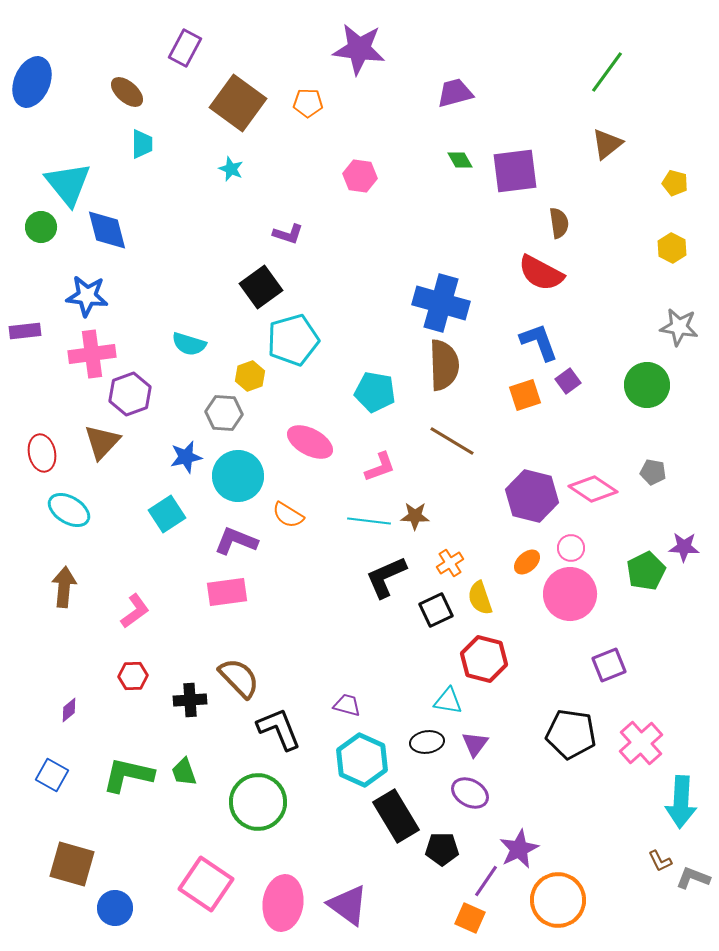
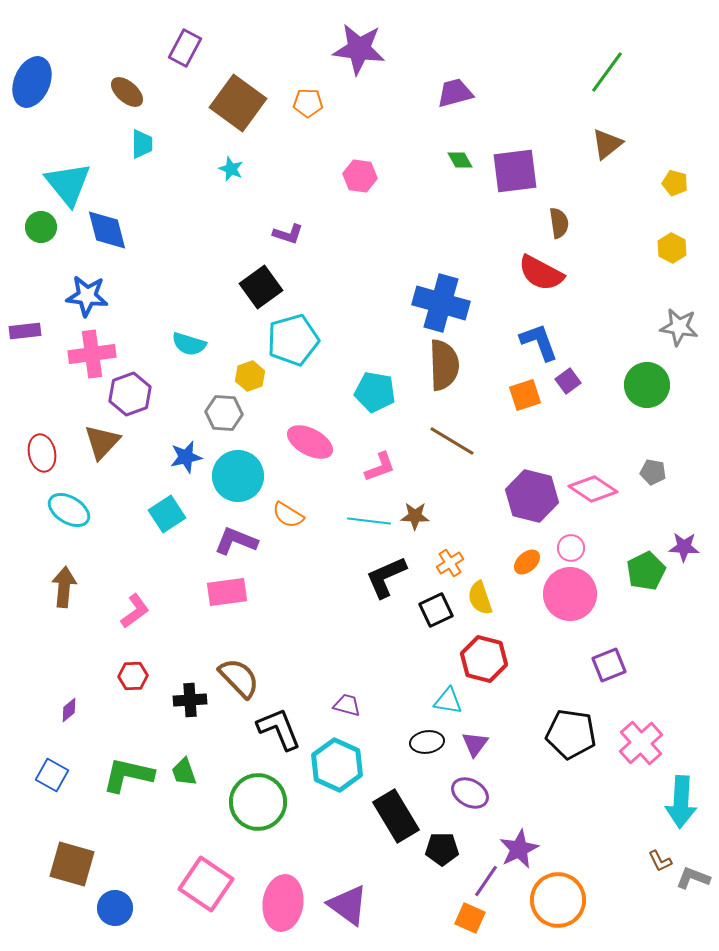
cyan hexagon at (362, 760): moved 25 px left, 5 px down
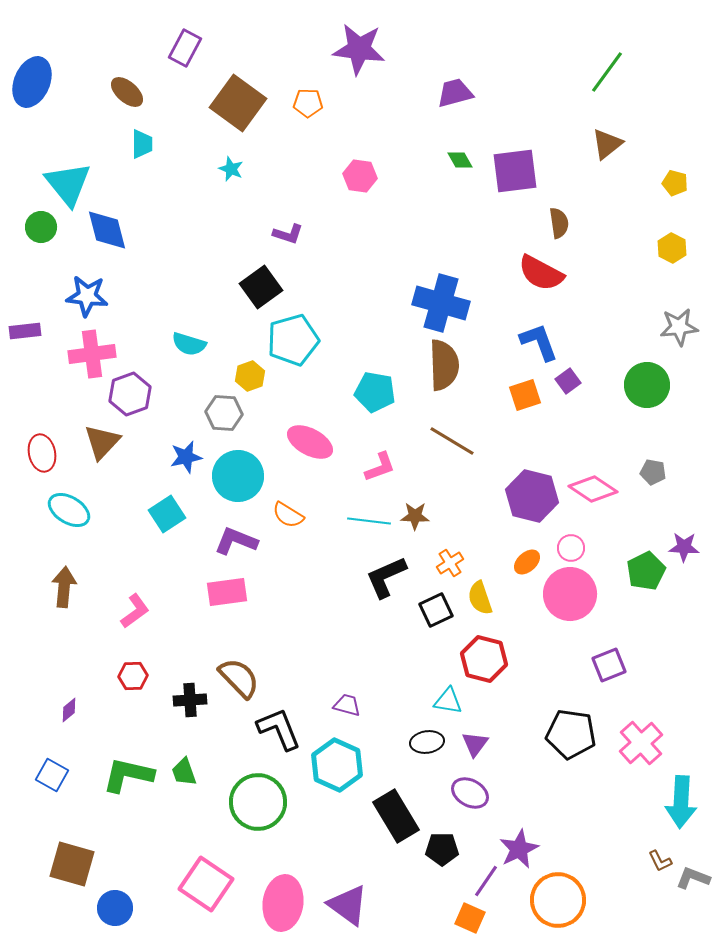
gray star at (679, 327): rotated 15 degrees counterclockwise
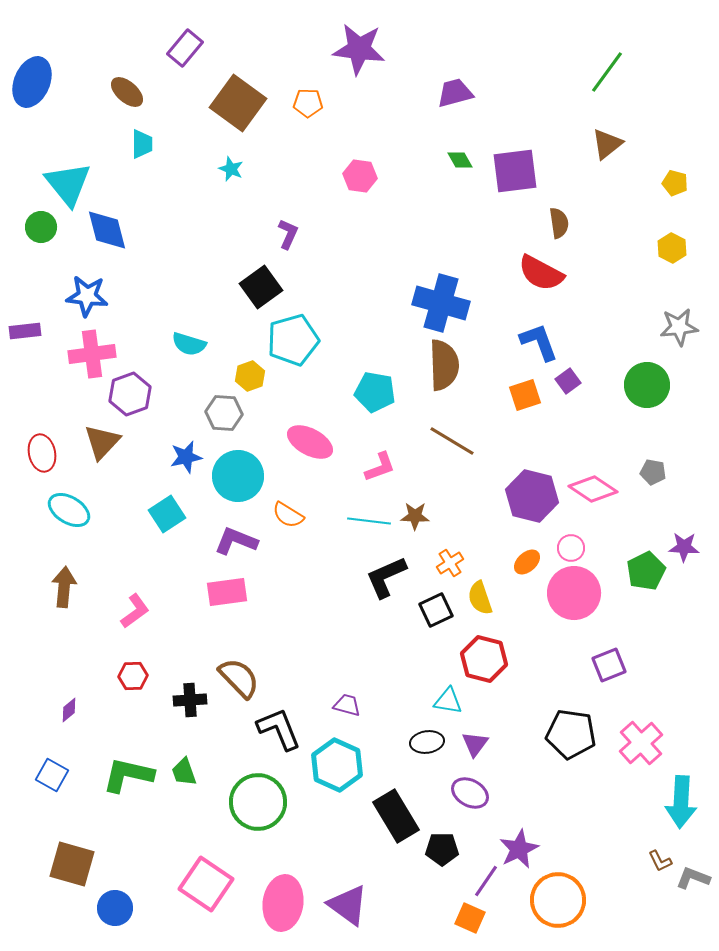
purple rectangle at (185, 48): rotated 12 degrees clockwise
purple L-shape at (288, 234): rotated 84 degrees counterclockwise
pink circle at (570, 594): moved 4 px right, 1 px up
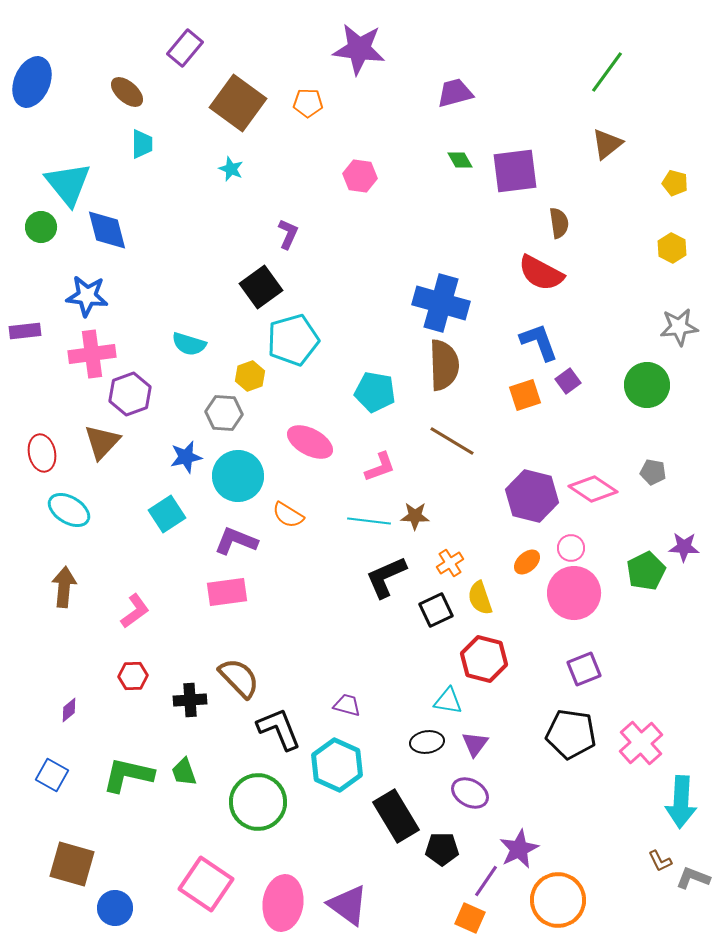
purple square at (609, 665): moved 25 px left, 4 px down
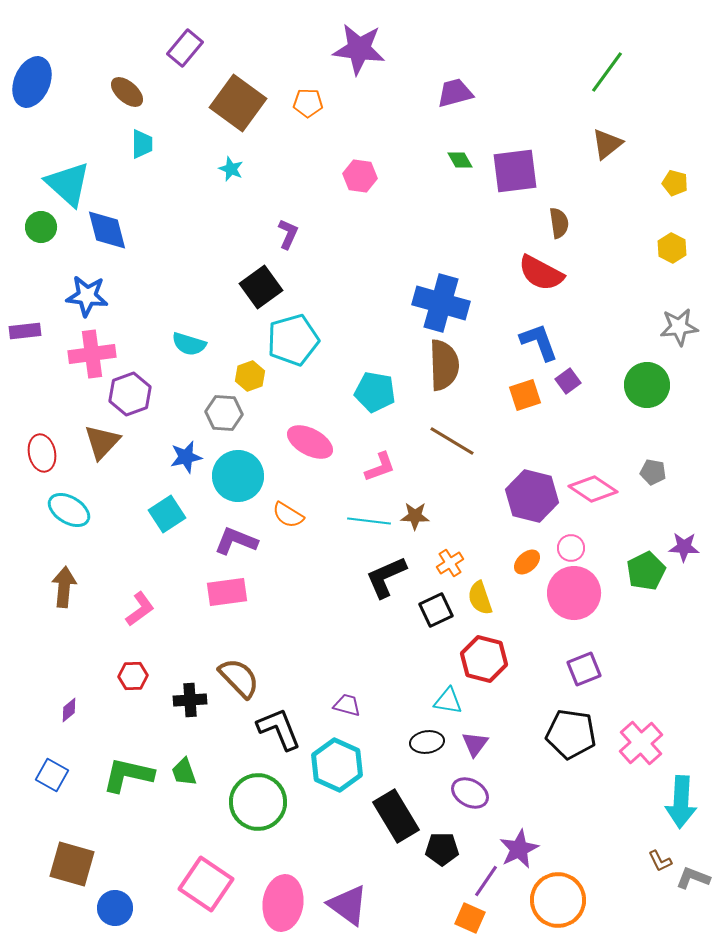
cyan triangle at (68, 184): rotated 9 degrees counterclockwise
pink L-shape at (135, 611): moved 5 px right, 2 px up
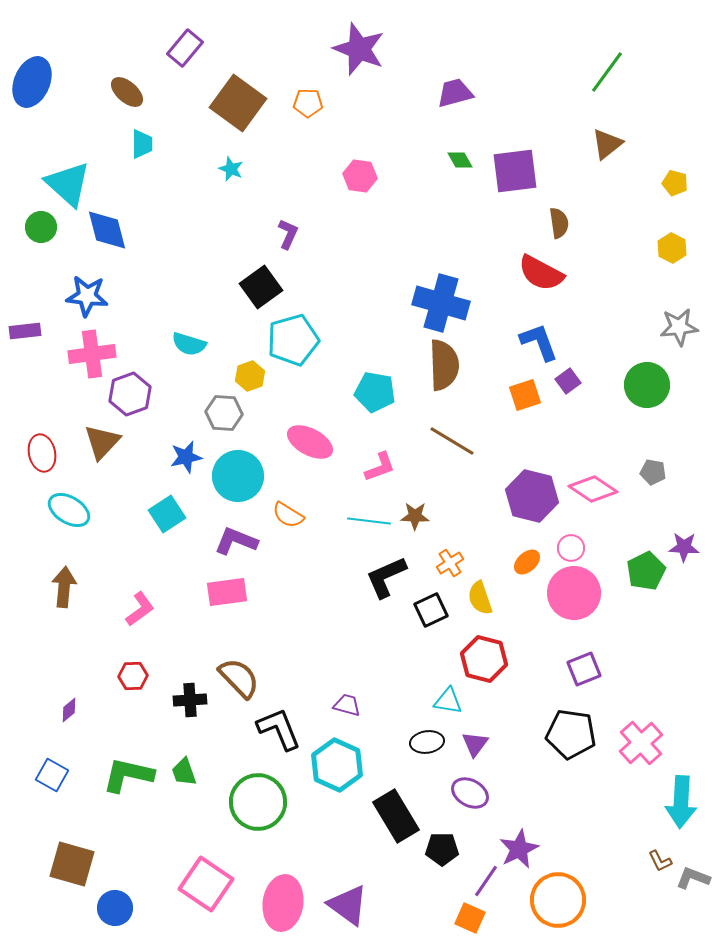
purple star at (359, 49): rotated 14 degrees clockwise
black square at (436, 610): moved 5 px left
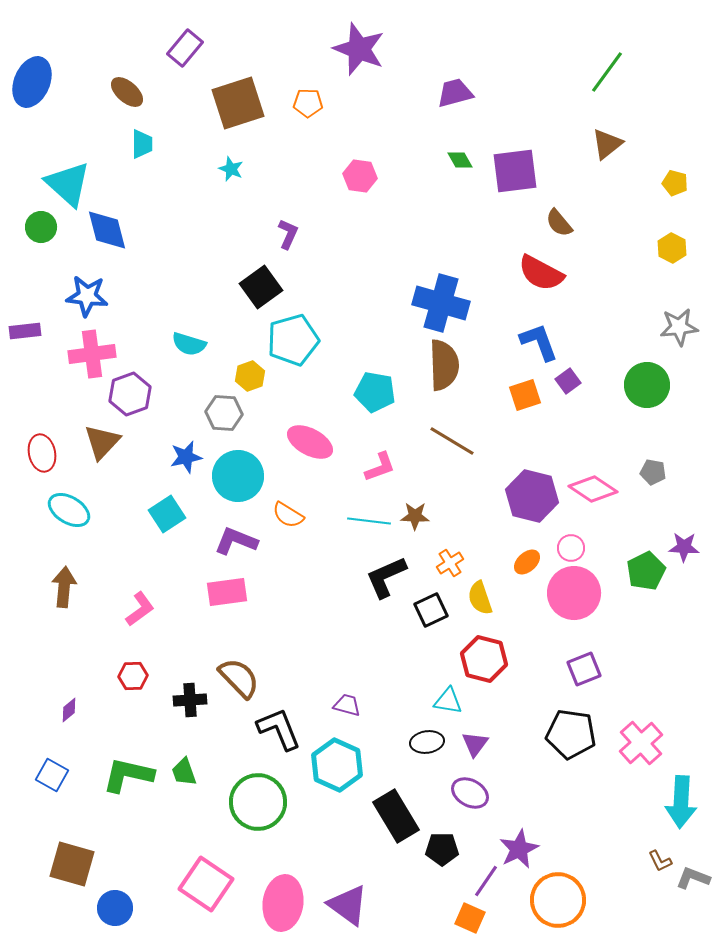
brown square at (238, 103): rotated 36 degrees clockwise
brown semicircle at (559, 223): rotated 148 degrees clockwise
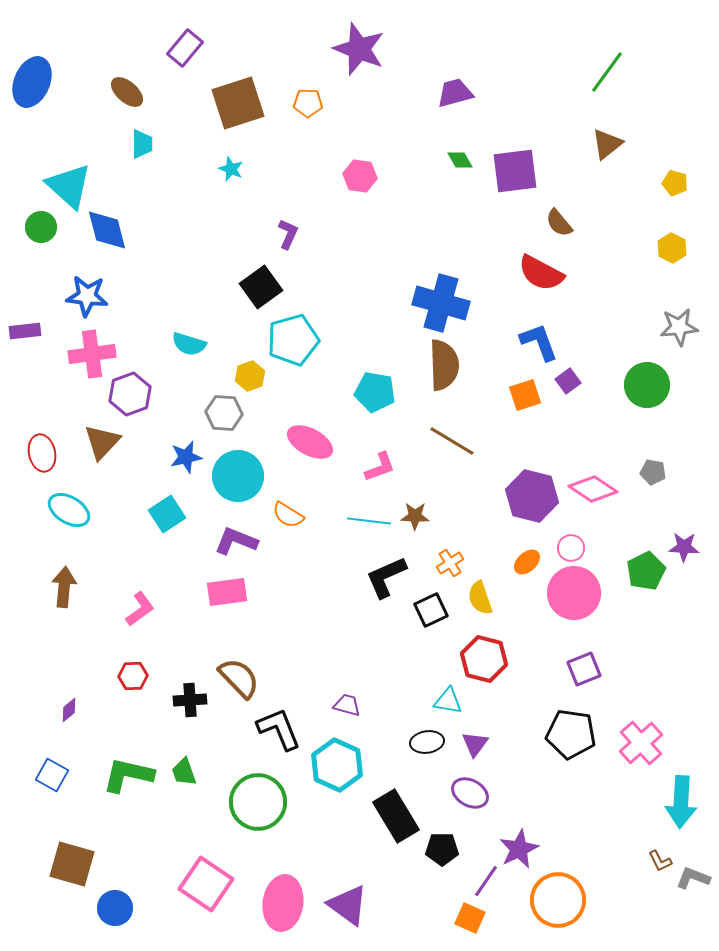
cyan triangle at (68, 184): moved 1 px right, 2 px down
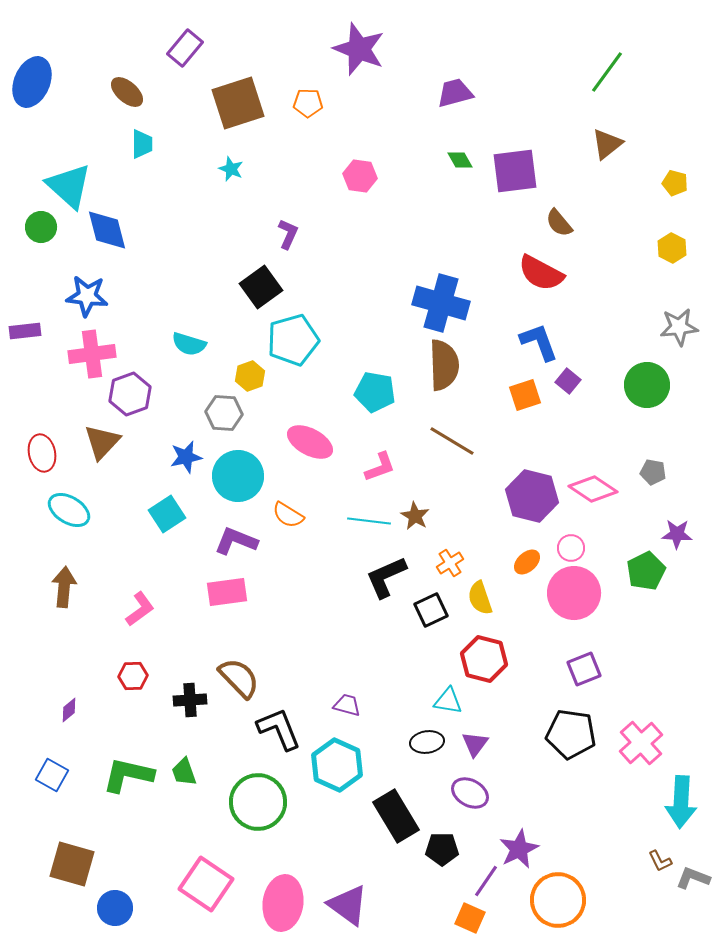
purple square at (568, 381): rotated 15 degrees counterclockwise
brown star at (415, 516): rotated 28 degrees clockwise
purple star at (684, 547): moved 7 px left, 13 px up
